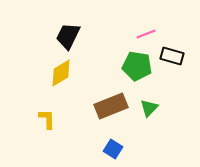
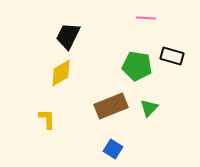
pink line: moved 16 px up; rotated 24 degrees clockwise
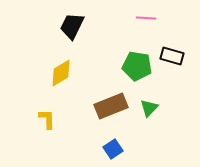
black trapezoid: moved 4 px right, 10 px up
blue square: rotated 24 degrees clockwise
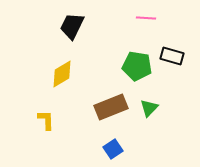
yellow diamond: moved 1 px right, 1 px down
brown rectangle: moved 1 px down
yellow L-shape: moved 1 px left, 1 px down
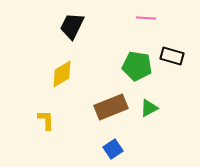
green triangle: rotated 18 degrees clockwise
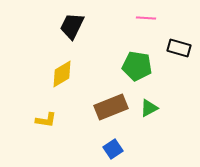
black rectangle: moved 7 px right, 8 px up
yellow L-shape: rotated 100 degrees clockwise
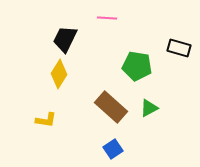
pink line: moved 39 px left
black trapezoid: moved 7 px left, 13 px down
yellow diamond: moved 3 px left; rotated 28 degrees counterclockwise
brown rectangle: rotated 64 degrees clockwise
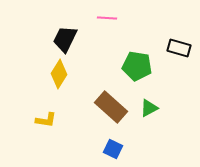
blue square: rotated 30 degrees counterclockwise
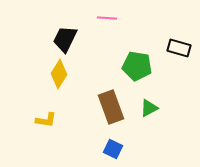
brown rectangle: rotated 28 degrees clockwise
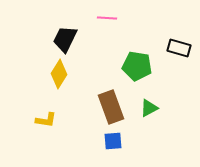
blue square: moved 8 px up; rotated 30 degrees counterclockwise
